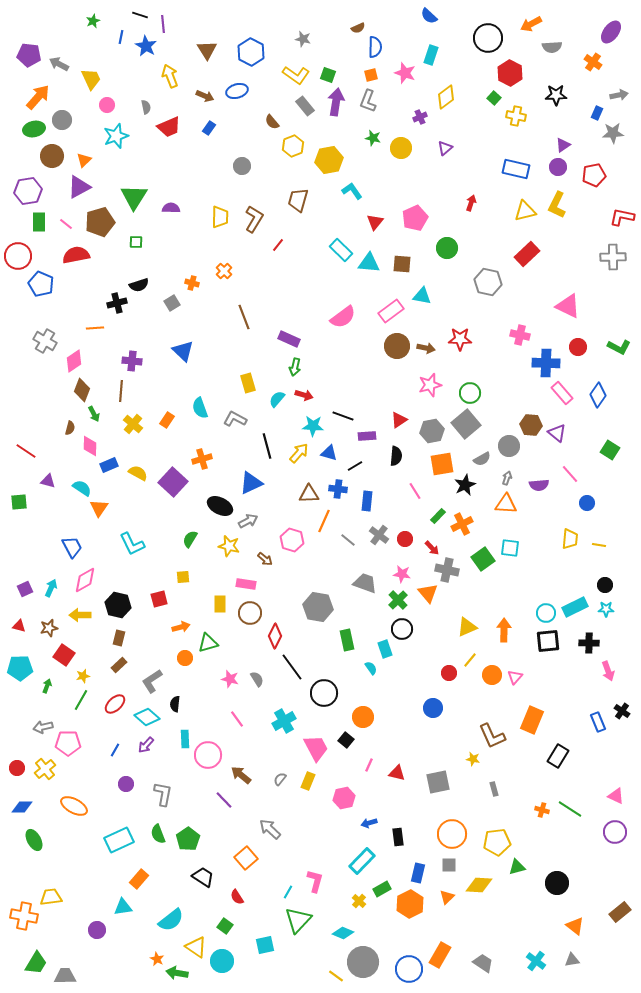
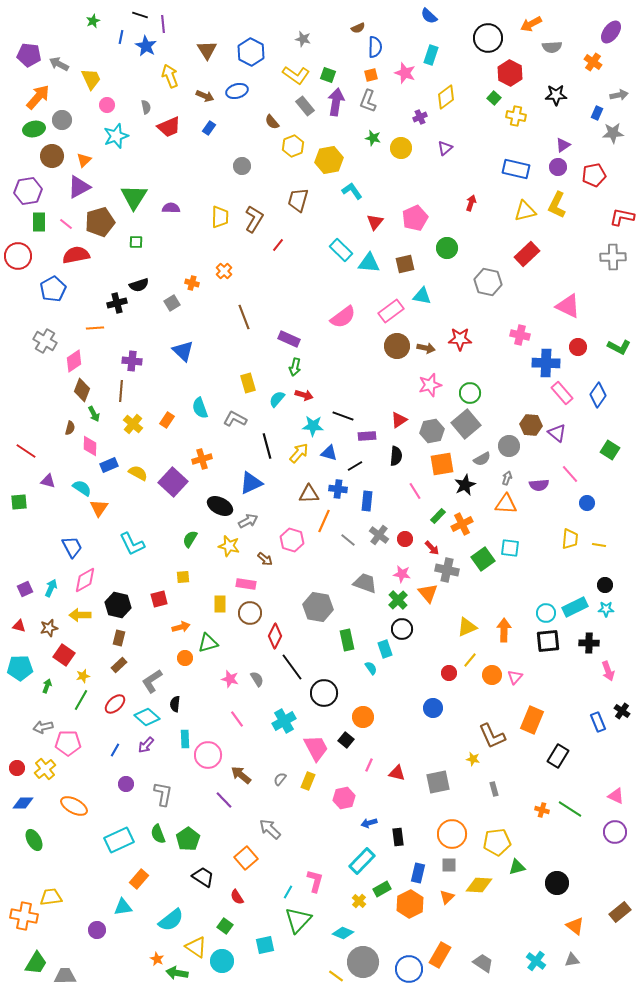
brown square at (402, 264): moved 3 px right; rotated 18 degrees counterclockwise
blue pentagon at (41, 284): moved 12 px right, 5 px down; rotated 20 degrees clockwise
blue diamond at (22, 807): moved 1 px right, 4 px up
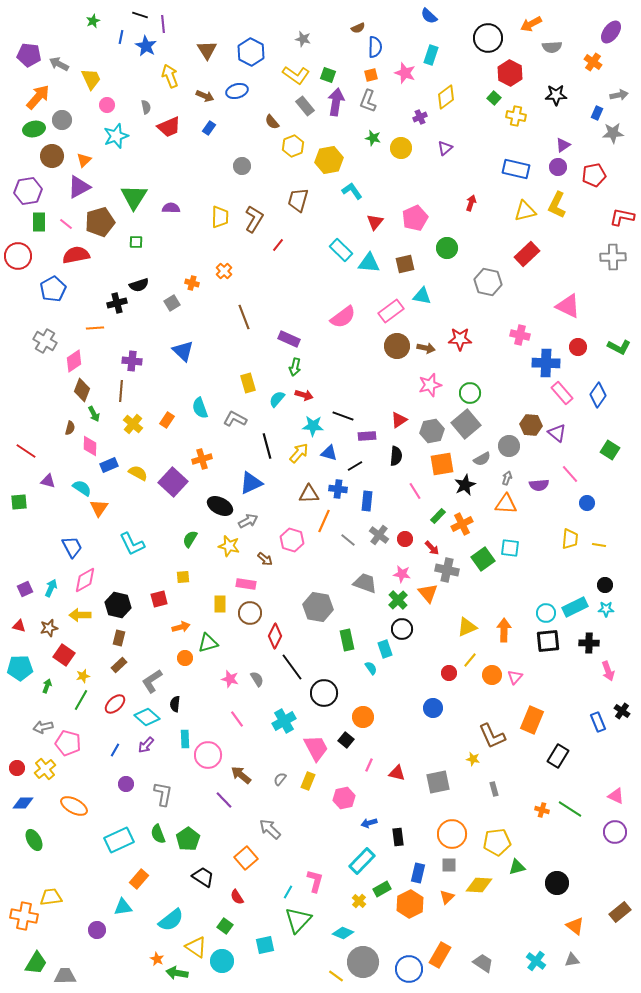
pink pentagon at (68, 743): rotated 15 degrees clockwise
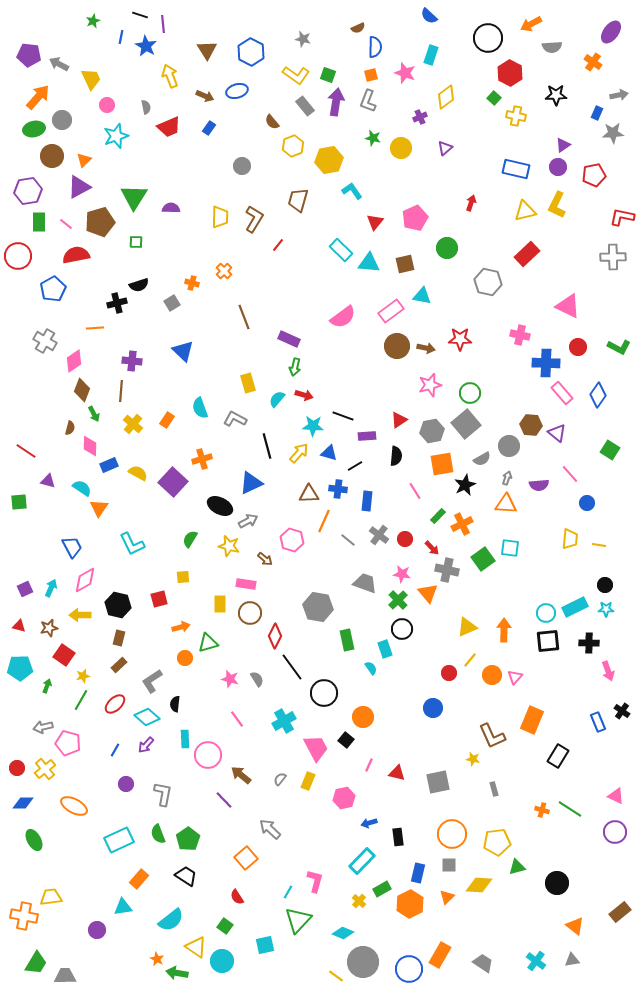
black trapezoid at (203, 877): moved 17 px left, 1 px up
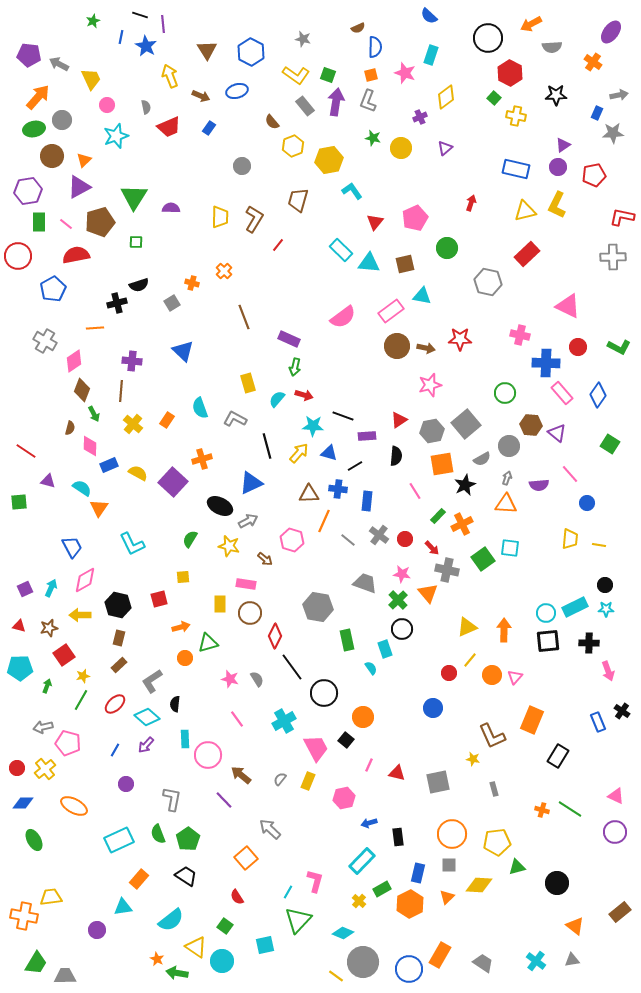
brown arrow at (205, 96): moved 4 px left
green circle at (470, 393): moved 35 px right
green square at (610, 450): moved 6 px up
red square at (64, 655): rotated 20 degrees clockwise
gray L-shape at (163, 794): moved 9 px right, 5 px down
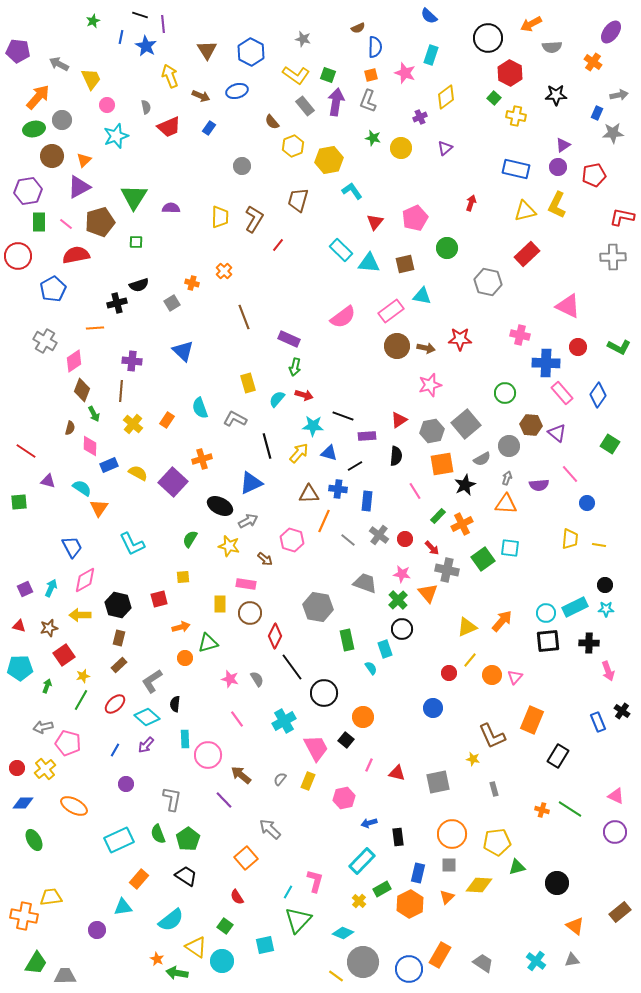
purple pentagon at (29, 55): moved 11 px left, 4 px up
orange arrow at (504, 630): moved 2 px left, 9 px up; rotated 40 degrees clockwise
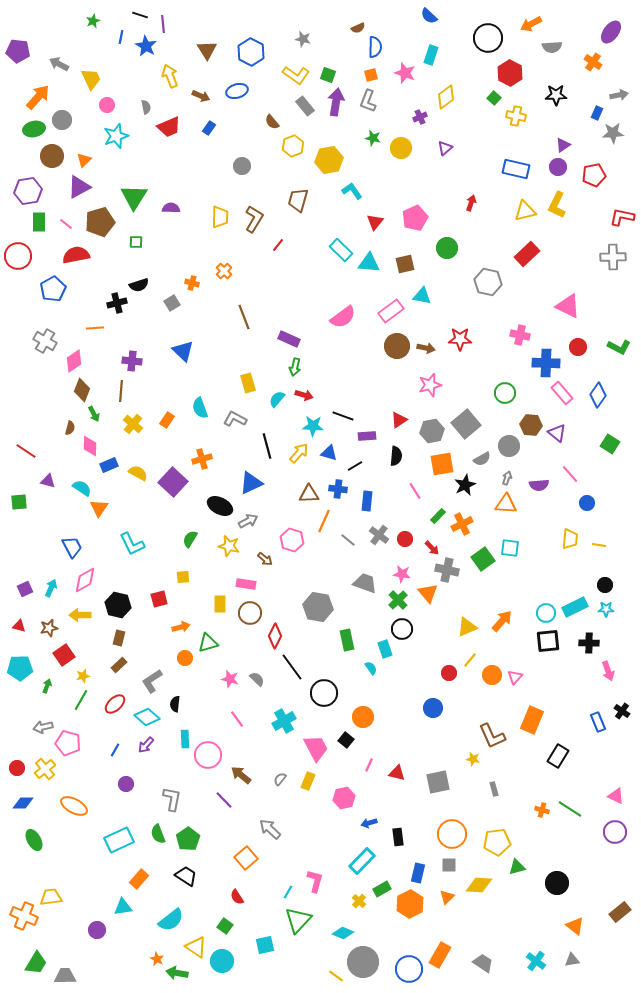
gray semicircle at (257, 679): rotated 14 degrees counterclockwise
orange cross at (24, 916): rotated 12 degrees clockwise
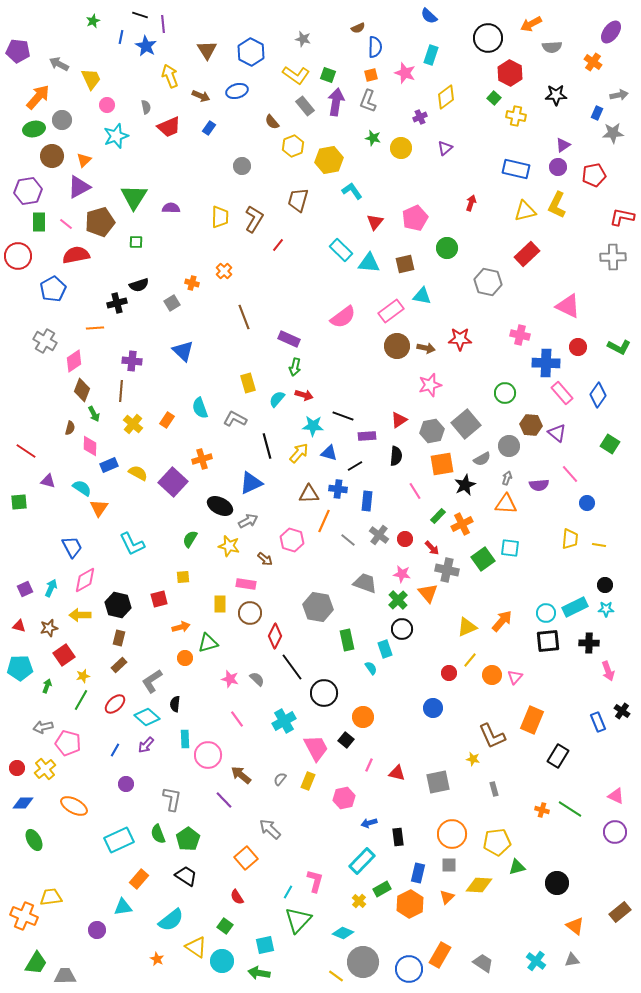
green arrow at (177, 973): moved 82 px right
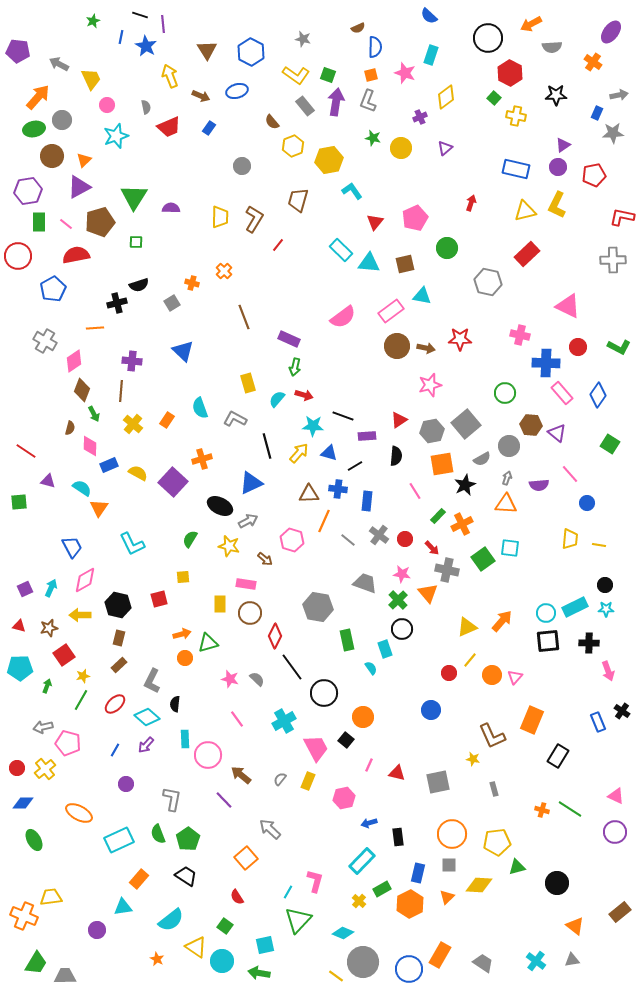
gray cross at (613, 257): moved 3 px down
orange arrow at (181, 627): moved 1 px right, 7 px down
gray L-shape at (152, 681): rotated 30 degrees counterclockwise
blue circle at (433, 708): moved 2 px left, 2 px down
orange ellipse at (74, 806): moved 5 px right, 7 px down
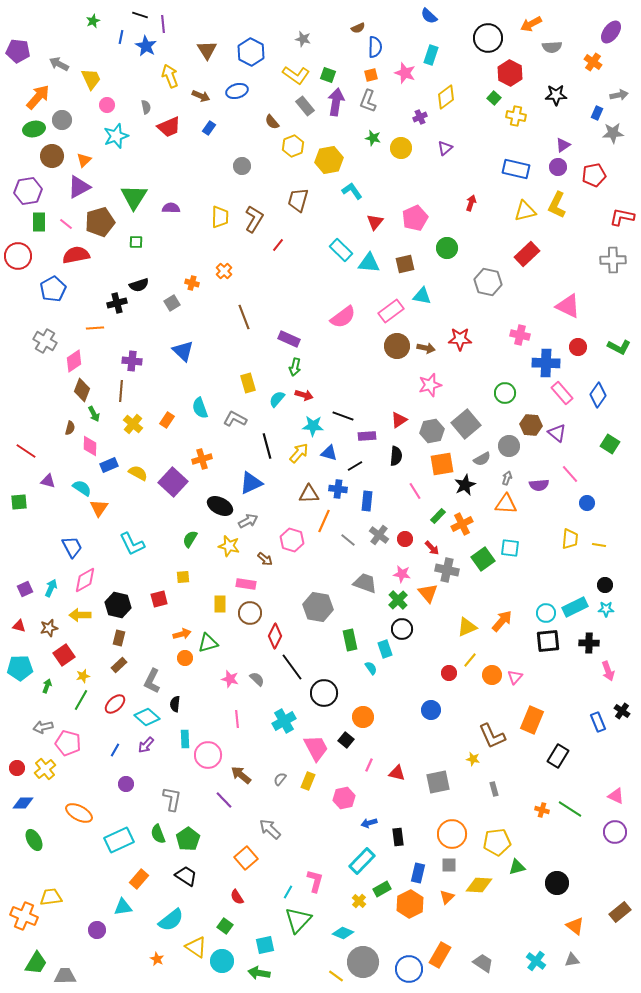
green rectangle at (347, 640): moved 3 px right
pink line at (237, 719): rotated 30 degrees clockwise
